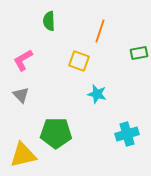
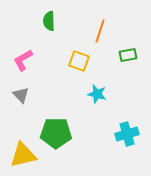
green rectangle: moved 11 px left, 2 px down
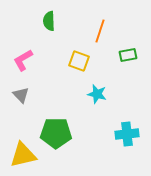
cyan cross: rotated 10 degrees clockwise
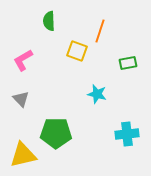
green rectangle: moved 8 px down
yellow square: moved 2 px left, 10 px up
gray triangle: moved 4 px down
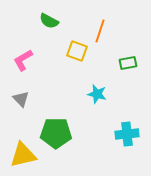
green semicircle: rotated 60 degrees counterclockwise
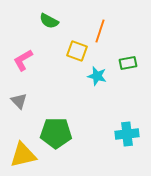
cyan star: moved 18 px up
gray triangle: moved 2 px left, 2 px down
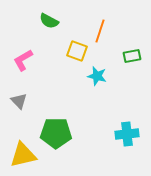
green rectangle: moved 4 px right, 7 px up
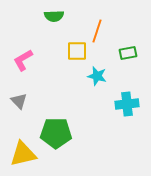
green semicircle: moved 5 px right, 5 px up; rotated 30 degrees counterclockwise
orange line: moved 3 px left
yellow square: rotated 20 degrees counterclockwise
green rectangle: moved 4 px left, 3 px up
cyan cross: moved 30 px up
yellow triangle: moved 1 px up
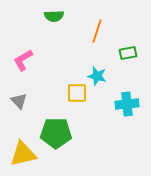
yellow square: moved 42 px down
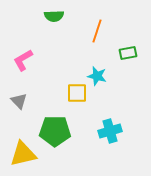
cyan cross: moved 17 px left, 27 px down; rotated 10 degrees counterclockwise
green pentagon: moved 1 px left, 2 px up
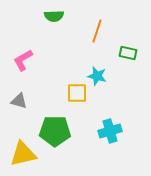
green rectangle: rotated 24 degrees clockwise
gray triangle: rotated 30 degrees counterclockwise
